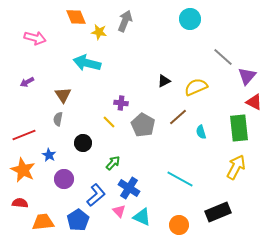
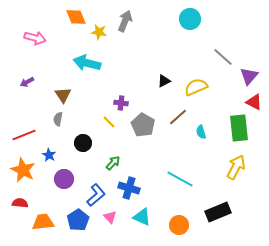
purple triangle: moved 2 px right
blue cross: rotated 15 degrees counterclockwise
pink triangle: moved 9 px left, 6 px down
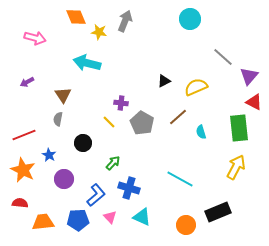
gray pentagon: moved 1 px left, 2 px up
blue pentagon: rotated 30 degrees clockwise
orange circle: moved 7 px right
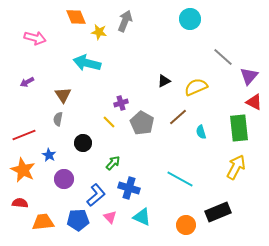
purple cross: rotated 24 degrees counterclockwise
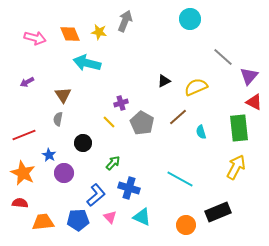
orange diamond: moved 6 px left, 17 px down
orange star: moved 3 px down
purple circle: moved 6 px up
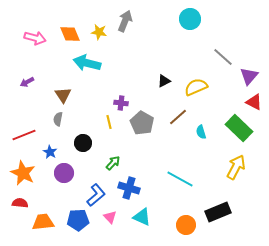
purple cross: rotated 24 degrees clockwise
yellow line: rotated 32 degrees clockwise
green rectangle: rotated 40 degrees counterclockwise
blue star: moved 1 px right, 3 px up
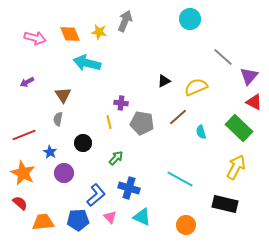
gray pentagon: rotated 20 degrees counterclockwise
green arrow: moved 3 px right, 5 px up
red semicircle: rotated 35 degrees clockwise
black rectangle: moved 7 px right, 8 px up; rotated 35 degrees clockwise
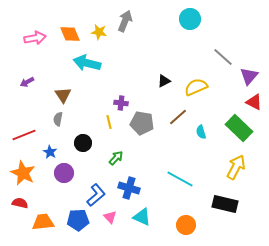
pink arrow: rotated 25 degrees counterclockwise
red semicircle: rotated 28 degrees counterclockwise
